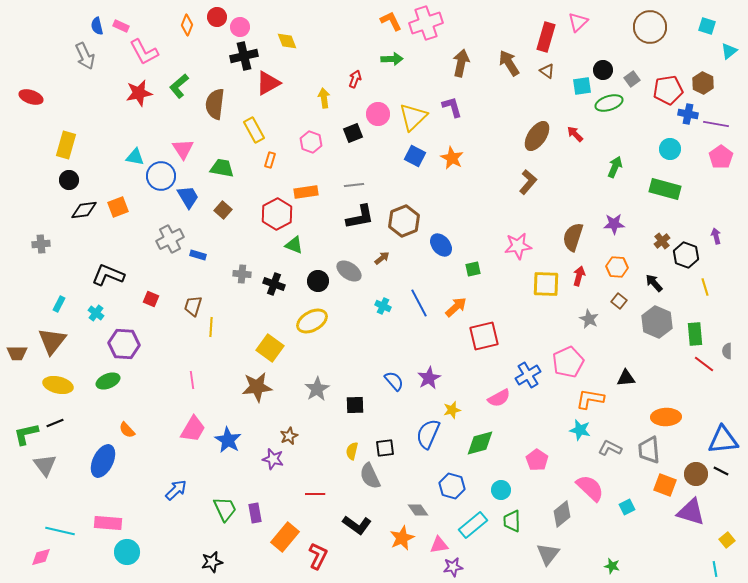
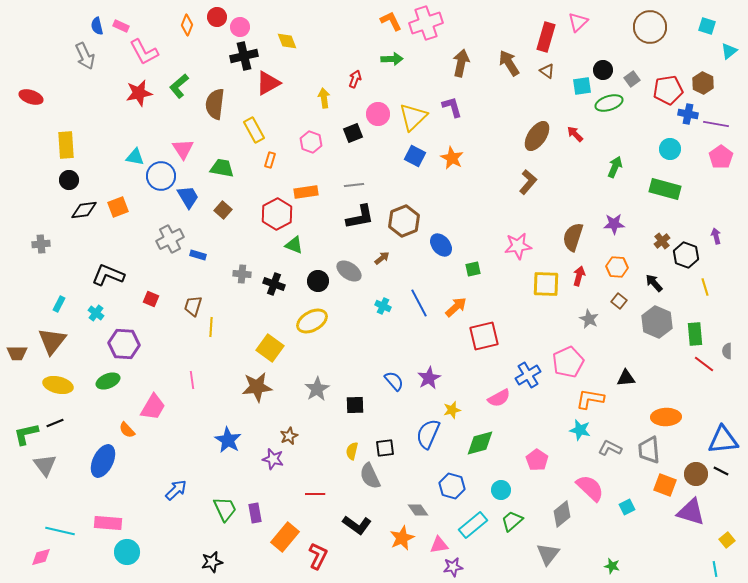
yellow rectangle at (66, 145): rotated 20 degrees counterclockwise
pink trapezoid at (193, 429): moved 40 px left, 22 px up
green trapezoid at (512, 521): rotated 50 degrees clockwise
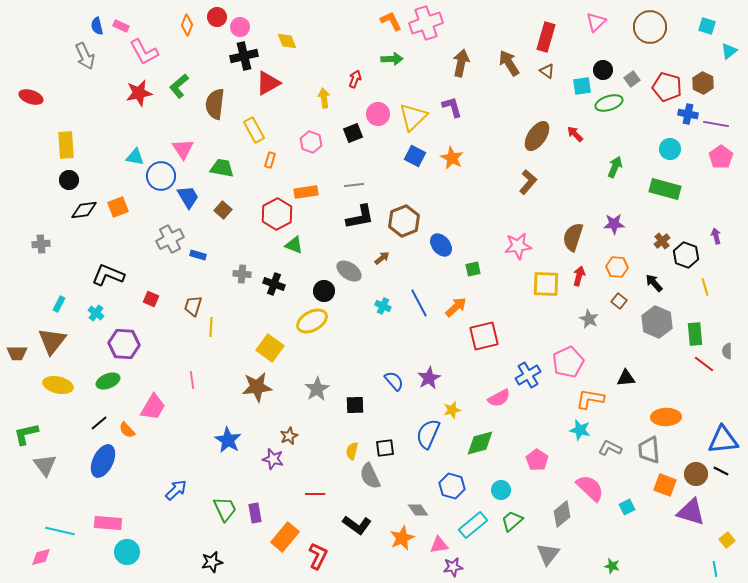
pink triangle at (578, 22): moved 18 px right
red pentagon at (668, 90): moved 1 px left, 3 px up; rotated 24 degrees clockwise
black circle at (318, 281): moved 6 px right, 10 px down
black line at (55, 423): moved 44 px right; rotated 18 degrees counterclockwise
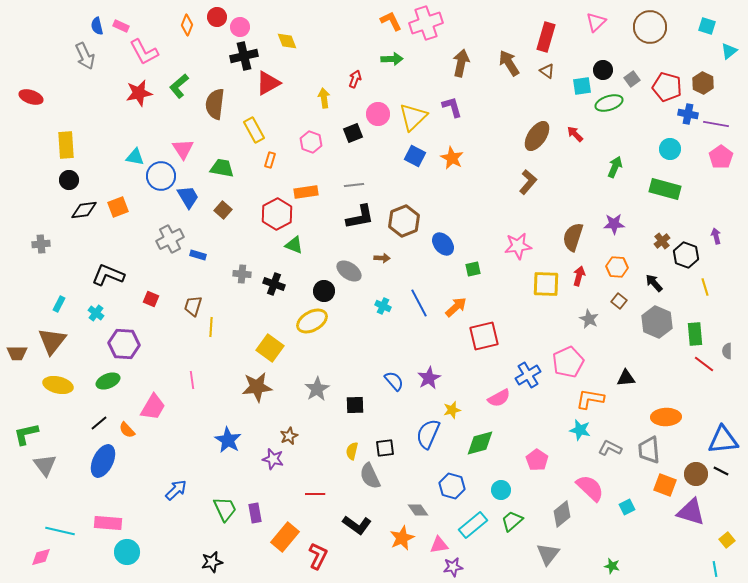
blue ellipse at (441, 245): moved 2 px right, 1 px up
brown arrow at (382, 258): rotated 42 degrees clockwise
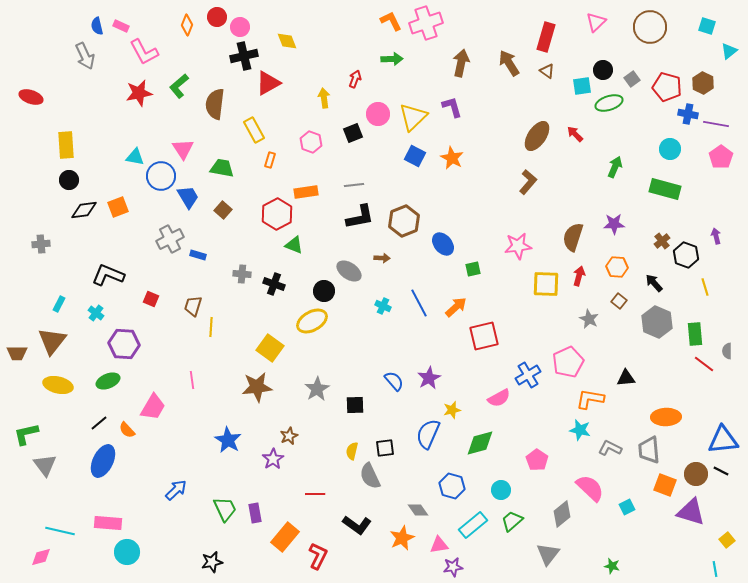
purple star at (273, 459): rotated 25 degrees clockwise
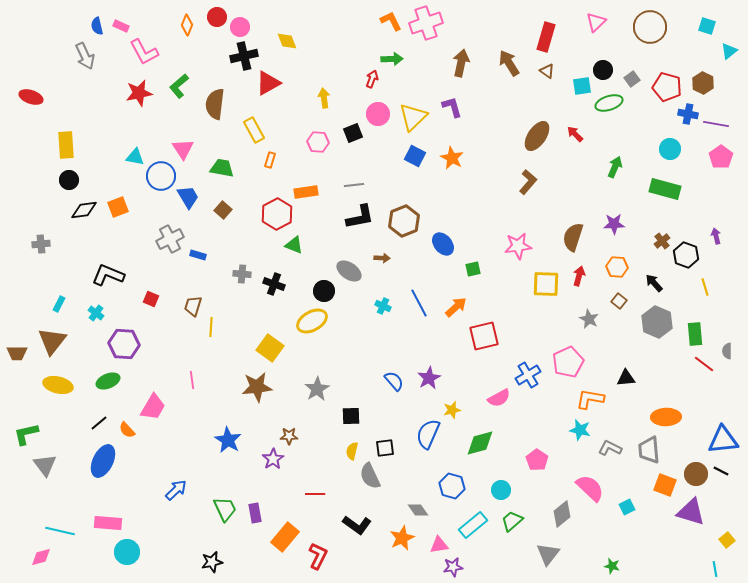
red arrow at (355, 79): moved 17 px right
pink hexagon at (311, 142): moved 7 px right; rotated 15 degrees counterclockwise
black square at (355, 405): moved 4 px left, 11 px down
brown star at (289, 436): rotated 24 degrees clockwise
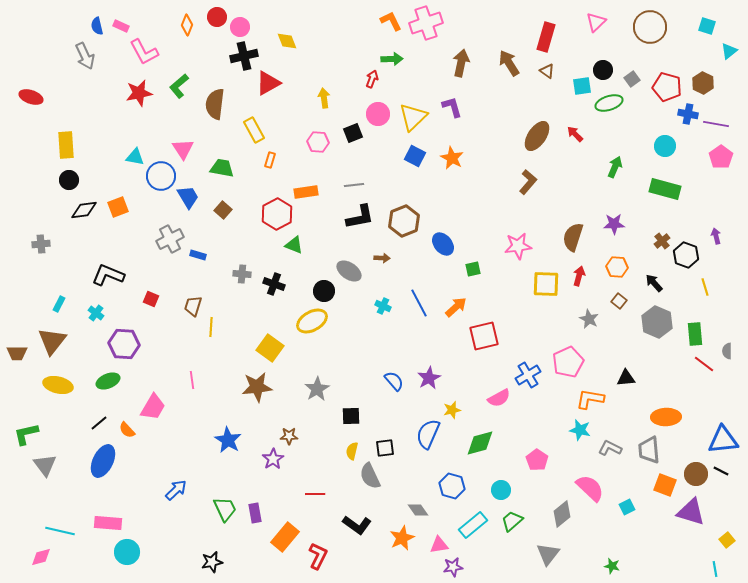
cyan circle at (670, 149): moved 5 px left, 3 px up
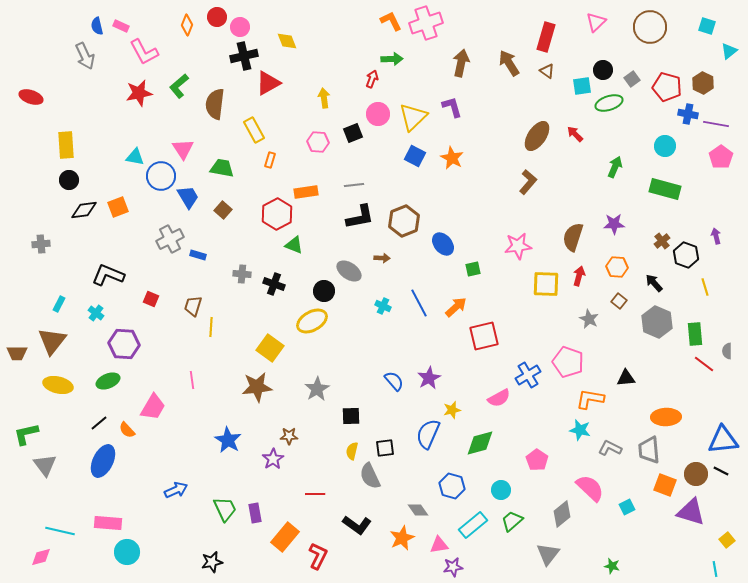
pink pentagon at (568, 362): rotated 28 degrees counterclockwise
blue arrow at (176, 490): rotated 20 degrees clockwise
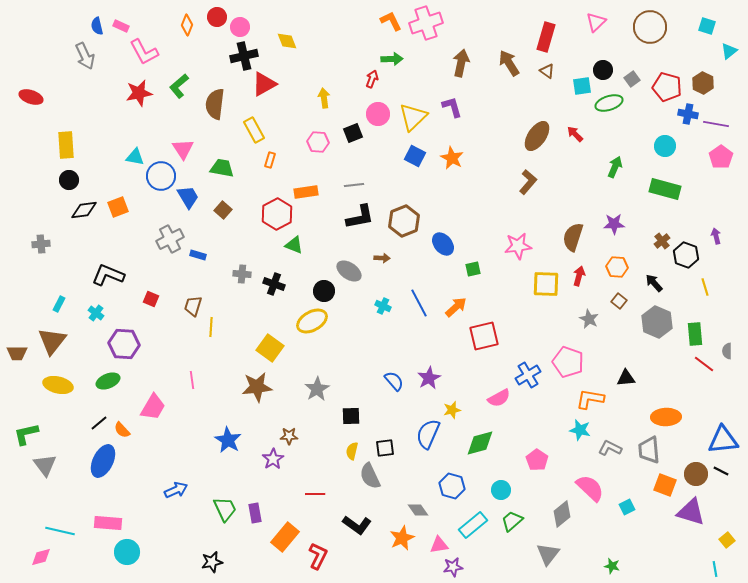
red triangle at (268, 83): moved 4 px left, 1 px down
orange semicircle at (127, 430): moved 5 px left
